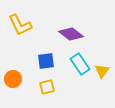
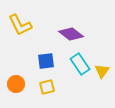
orange circle: moved 3 px right, 5 px down
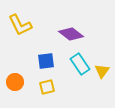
orange circle: moved 1 px left, 2 px up
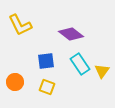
yellow square: rotated 35 degrees clockwise
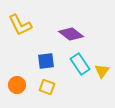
orange circle: moved 2 px right, 3 px down
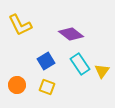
blue square: rotated 24 degrees counterclockwise
